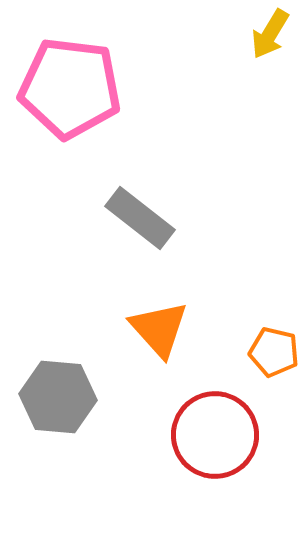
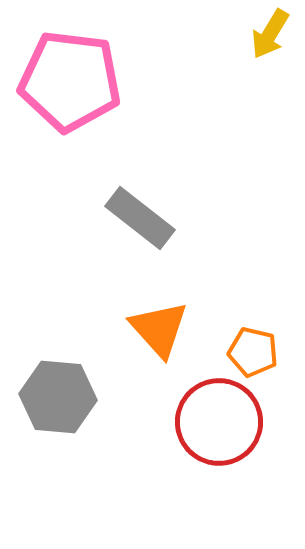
pink pentagon: moved 7 px up
orange pentagon: moved 21 px left
red circle: moved 4 px right, 13 px up
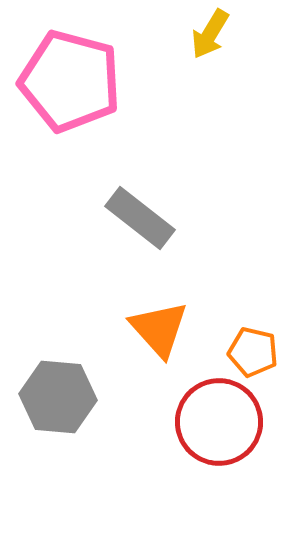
yellow arrow: moved 60 px left
pink pentagon: rotated 8 degrees clockwise
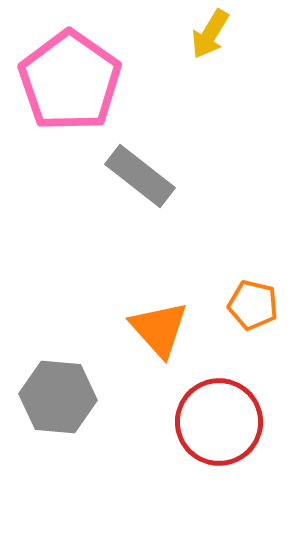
pink pentagon: rotated 20 degrees clockwise
gray rectangle: moved 42 px up
orange pentagon: moved 47 px up
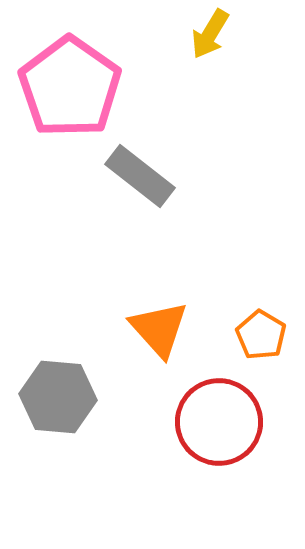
pink pentagon: moved 6 px down
orange pentagon: moved 8 px right, 30 px down; rotated 18 degrees clockwise
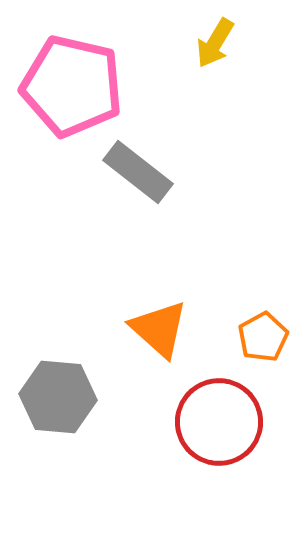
yellow arrow: moved 5 px right, 9 px down
pink pentagon: moved 2 px right, 1 px up; rotated 22 degrees counterclockwise
gray rectangle: moved 2 px left, 4 px up
orange triangle: rotated 6 degrees counterclockwise
orange pentagon: moved 2 px right, 2 px down; rotated 12 degrees clockwise
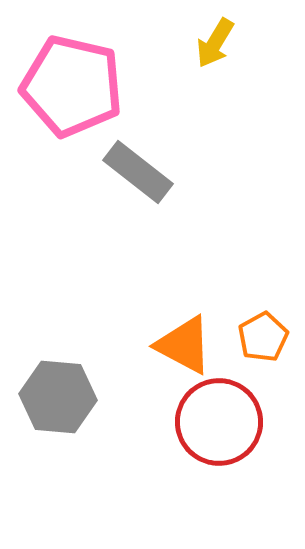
orange triangle: moved 25 px right, 16 px down; rotated 14 degrees counterclockwise
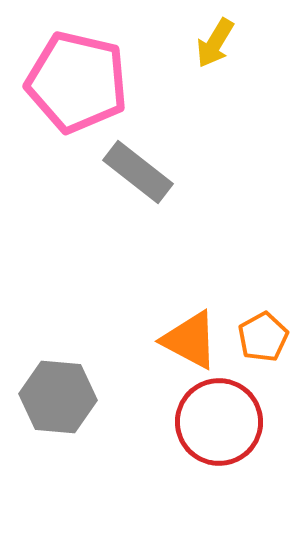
pink pentagon: moved 5 px right, 4 px up
orange triangle: moved 6 px right, 5 px up
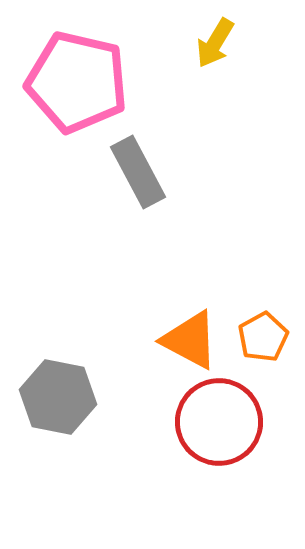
gray rectangle: rotated 24 degrees clockwise
gray hexagon: rotated 6 degrees clockwise
